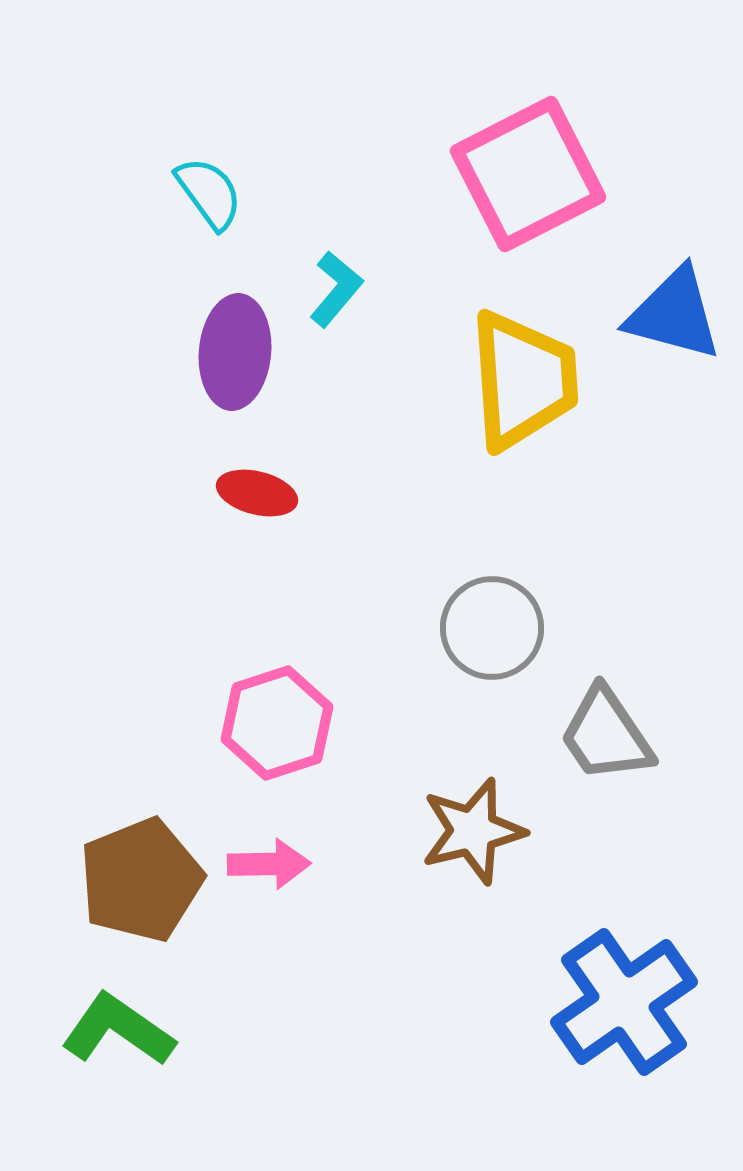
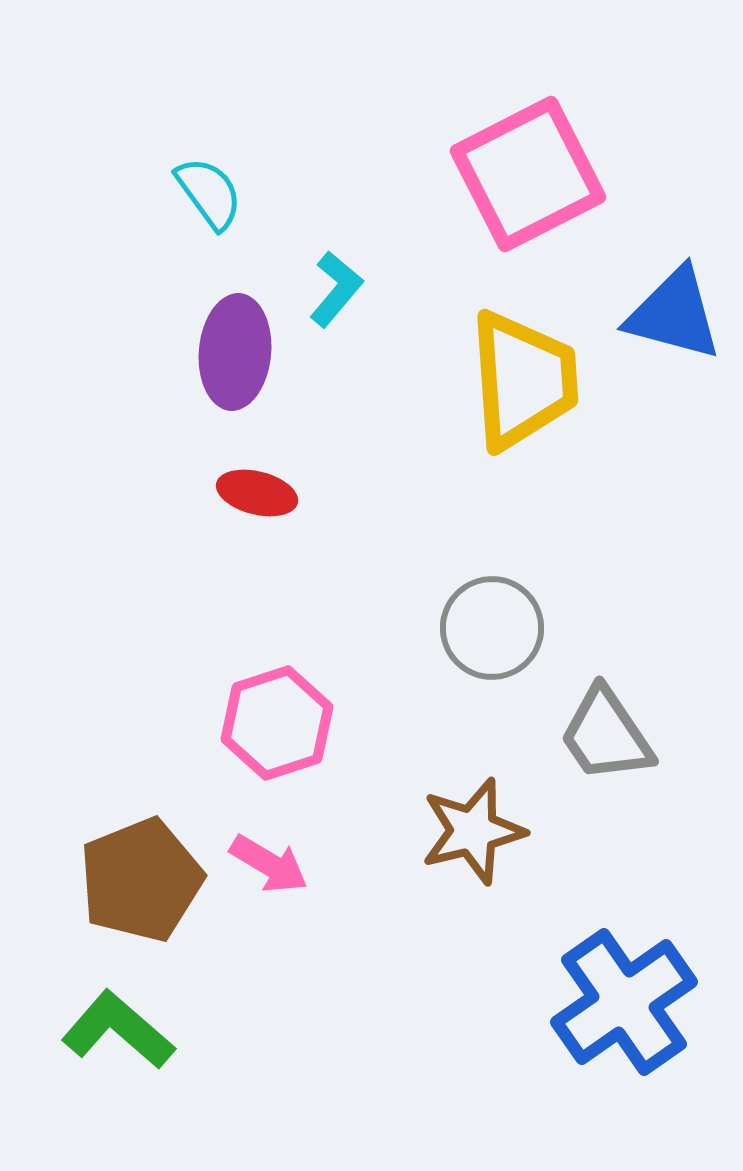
pink arrow: rotated 32 degrees clockwise
green L-shape: rotated 6 degrees clockwise
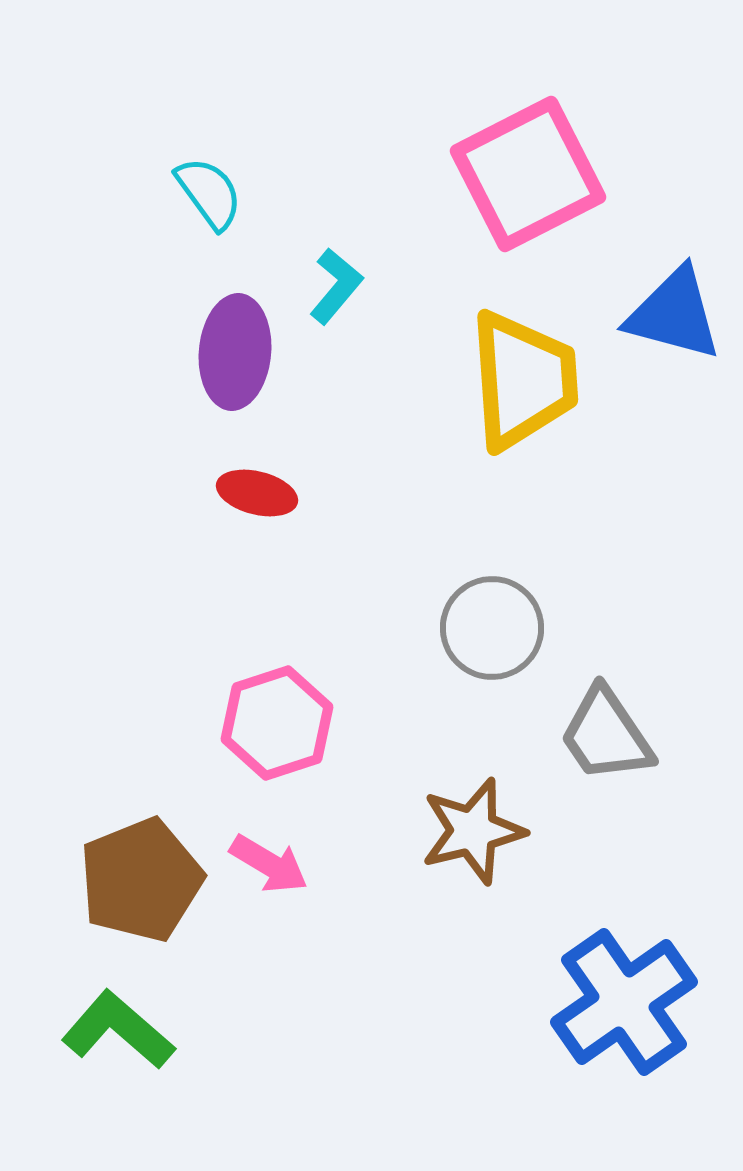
cyan L-shape: moved 3 px up
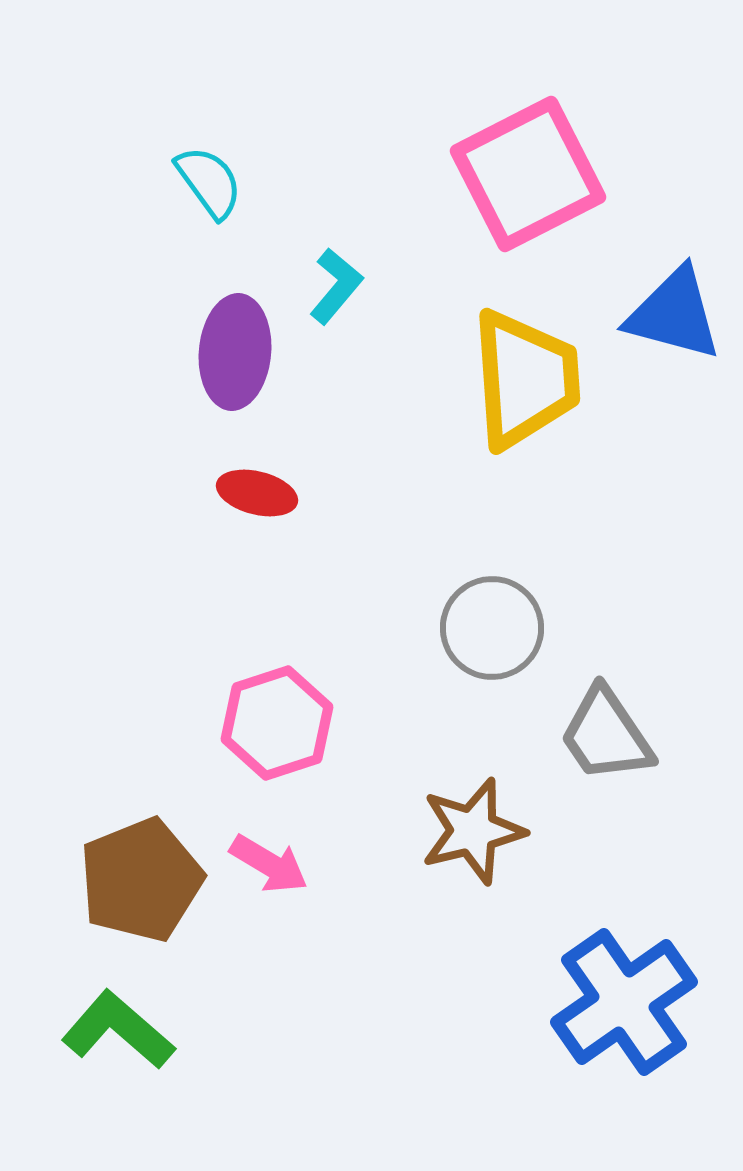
cyan semicircle: moved 11 px up
yellow trapezoid: moved 2 px right, 1 px up
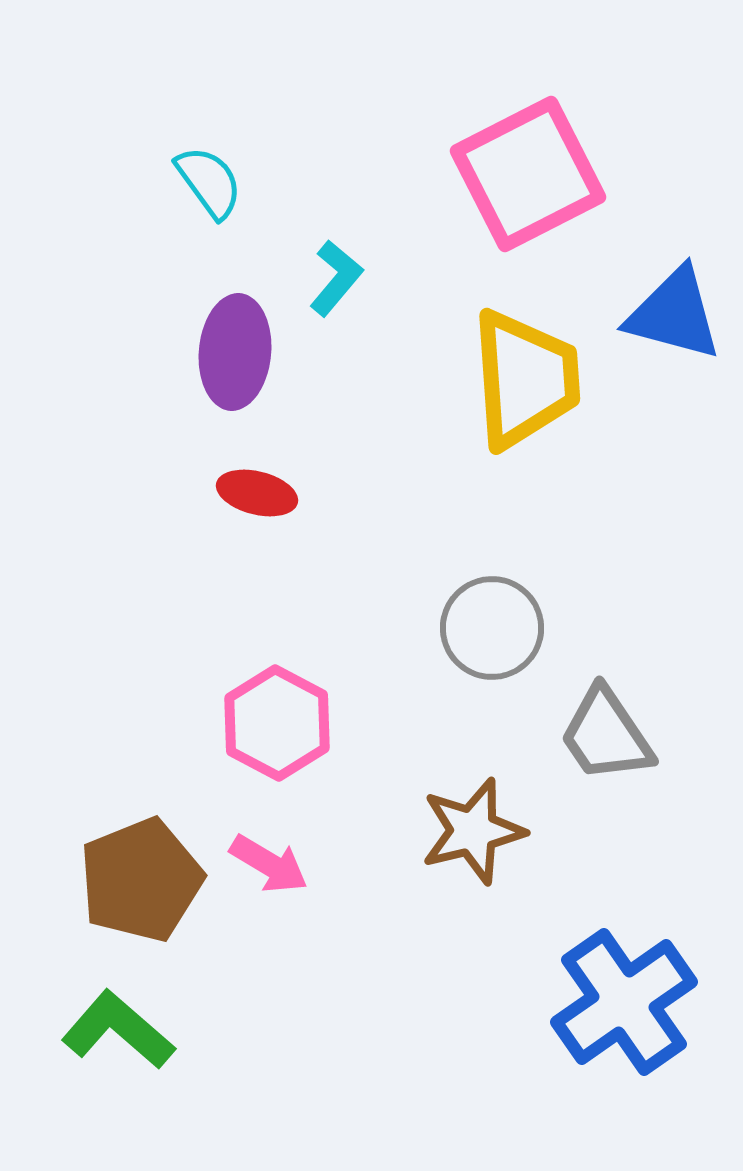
cyan L-shape: moved 8 px up
pink hexagon: rotated 14 degrees counterclockwise
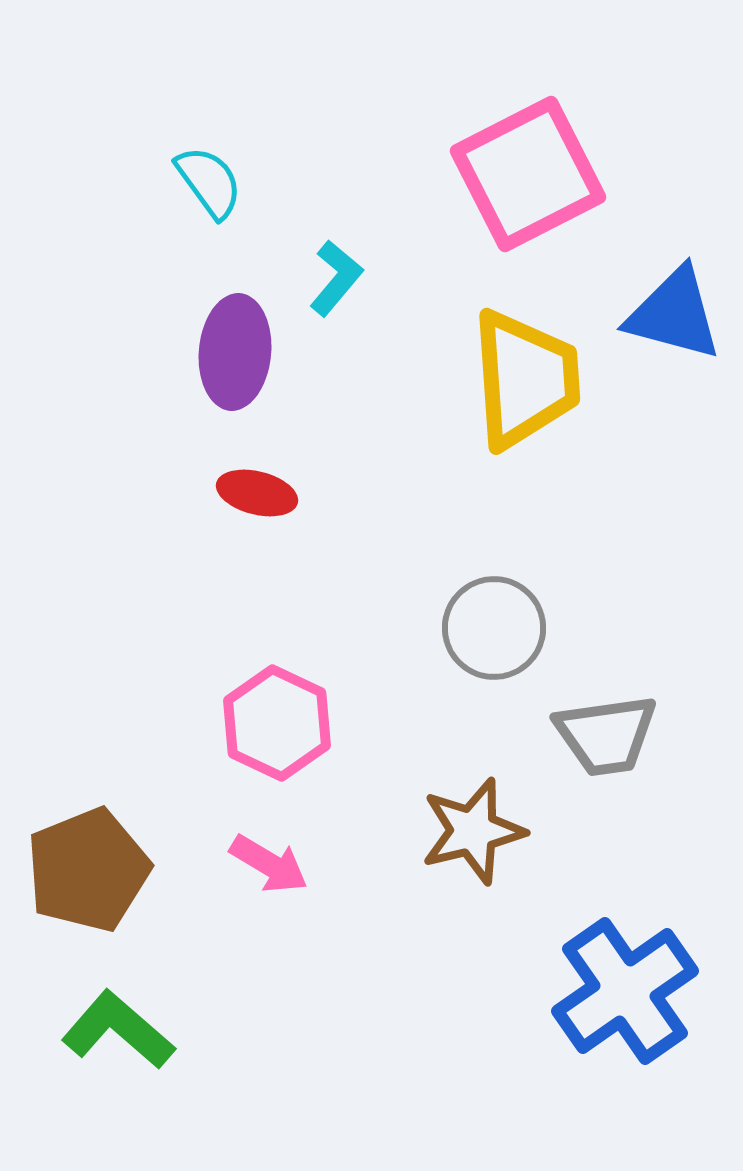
gray circle: moved 2 px right
pink hexagon: rotated 3 degrees counterclockwise
gray trapezoid: rotated 64 degrees counterclockwise
brown pentagon: moved 53 px left, 10 px up
blue cross: moved 1 px right, 11 px up
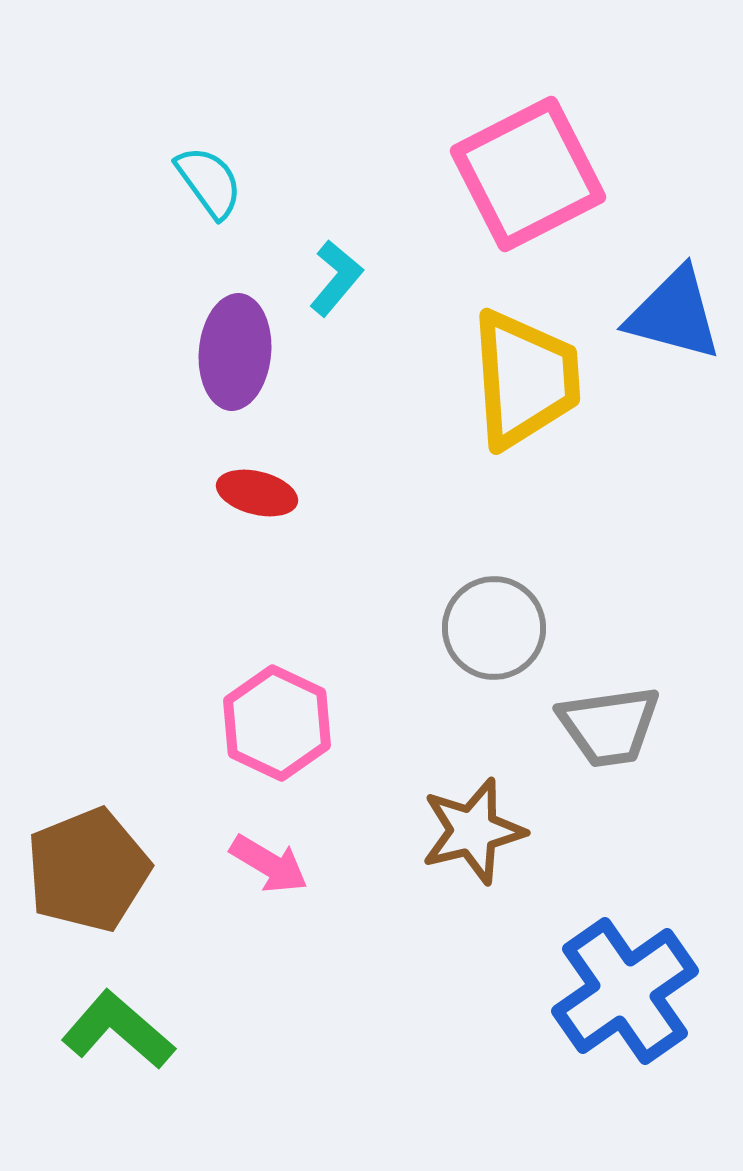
gray trapezoid: moved 3 px right, 9 px up
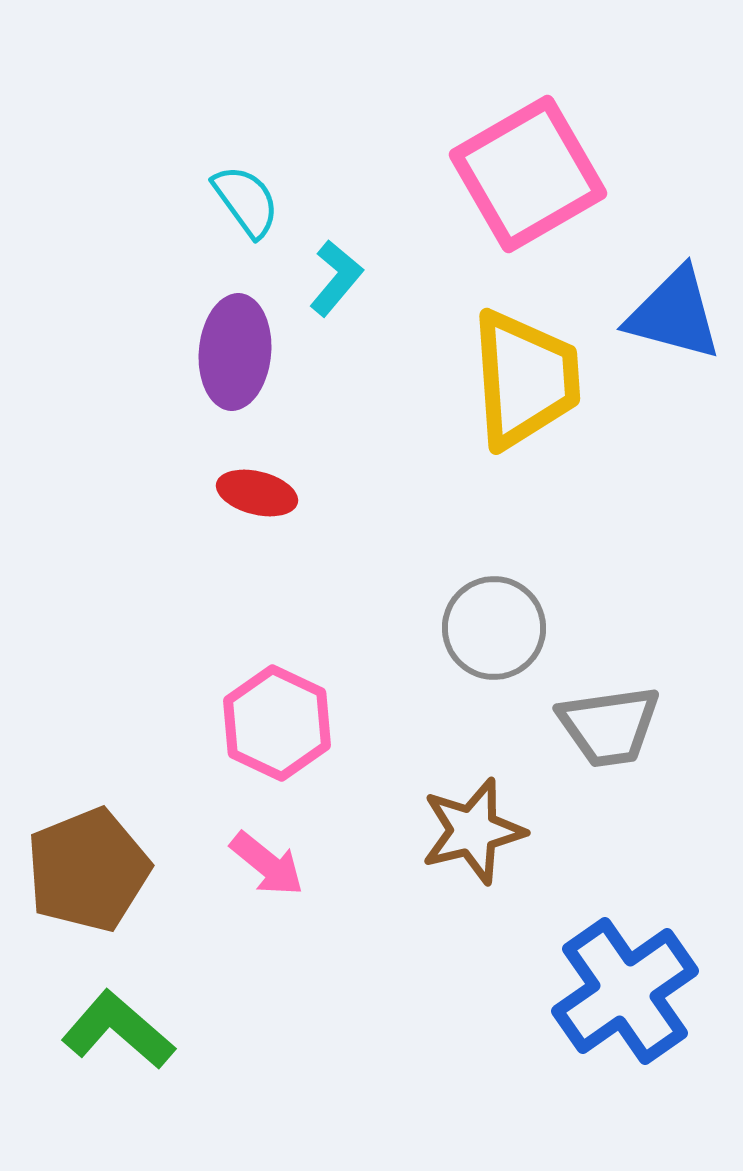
pink square: rotated 3 degrees counterclockwise
cyan semicircle: moved 37 px right, 19 px down
pink arrow: moved 2 px left; rotated 8 degrees clockwise
